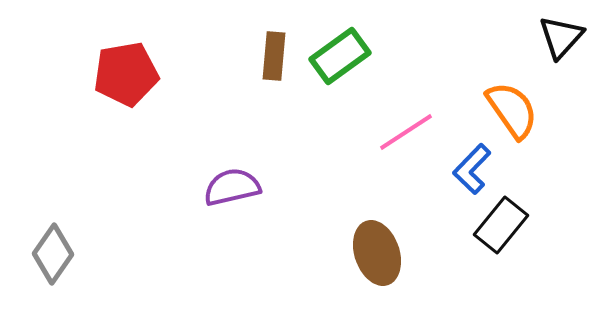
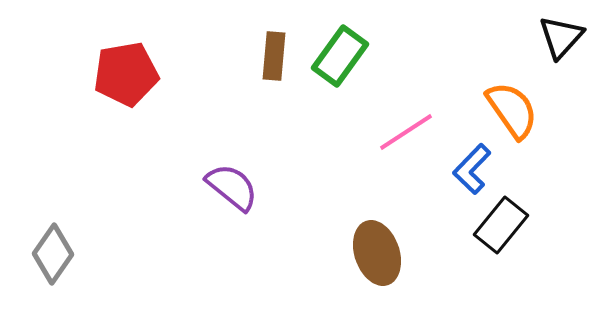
green rectangle: rotated 18 degrees counterclockwise
purple semicircle: rotated 52 degrees clockwise
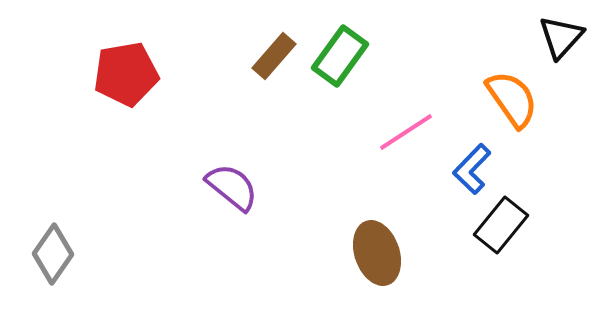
brown rectangle: rotated 36 degrees clockwise
orange semicircle: moved 11 px up
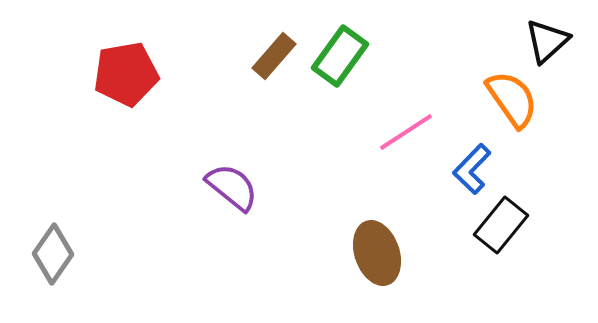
black triangle: moved 14 px left, 4 px down; rotated 6 degrees clockwise
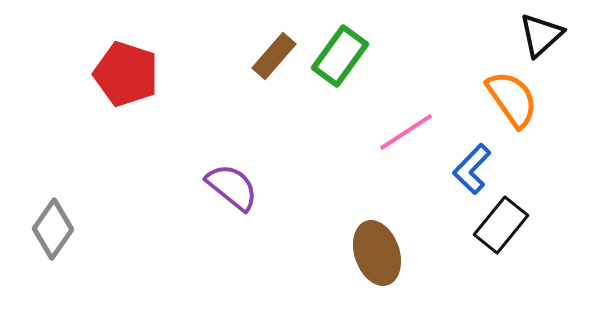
black triangle: moved 6 px left, 6 px up
red pentagon: rotated 28 degrees clockwise
gray diamond: moved 25 px up
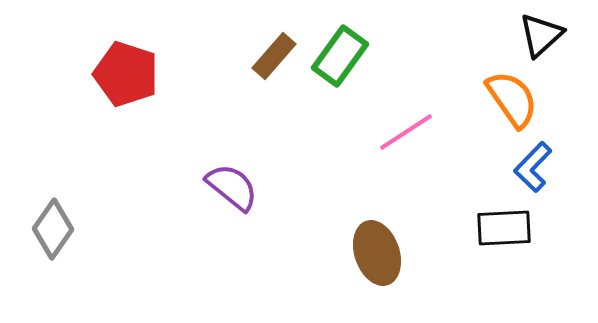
blue L-shape: moved 61 px right, 2 px up
black rectangle: moved 3 px right, 3 px down; rotated 48 degrees clockwise
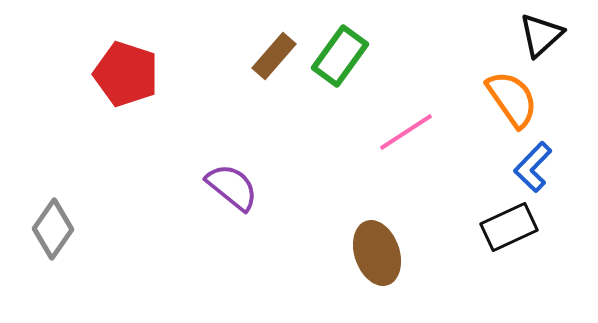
black rectangle: moved 5 px right, 1 px up; rotated 22 degrees counterclockwise
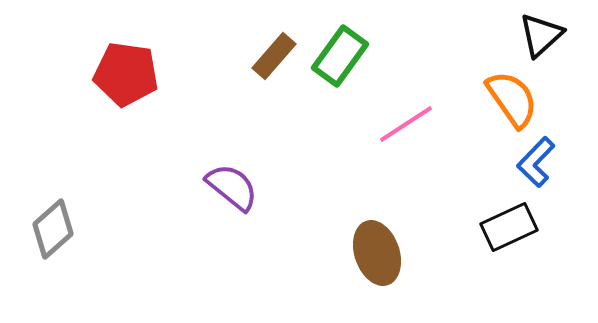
red pentagon: rotated 10 degrees counterclockwise
pink line: moved 8 px up
blue L-shape: moved 3 px right, 5 px up
gray diamond: rotated 14 degrees clockwise
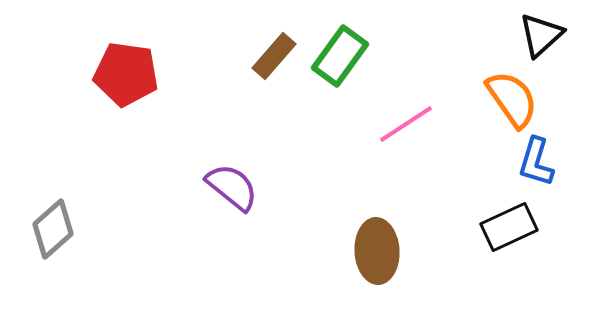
blue L-shape: rotated 27 degrees counterclockwise
brown ellipse: moved 2 px up; rotated 16 degrees clockwise
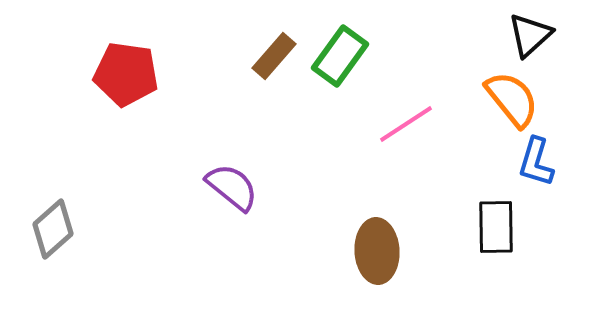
black triangle: moved 11 px left
orange semicircle: rotated 4 degrees counterclockwise
black rectangle: moved 13 px left; rotated 66 degrees counterclockwise
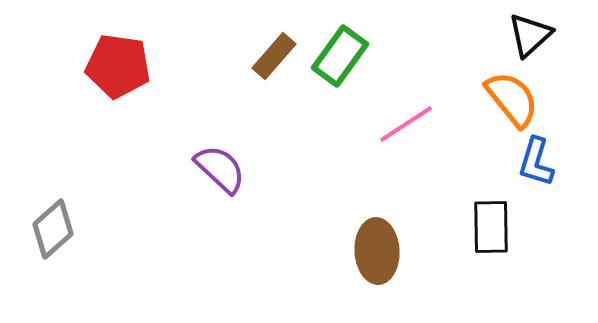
red pentagon: moved 8 px left, 8 px up
purple semicircle: moved 12 px left, 18 px up; rotated 4 degrees clockwise
black rectangle: moved 5 px left
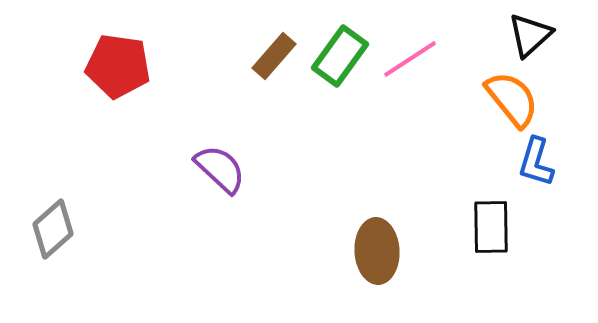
pink line: moved 4 px right, 65 px up
